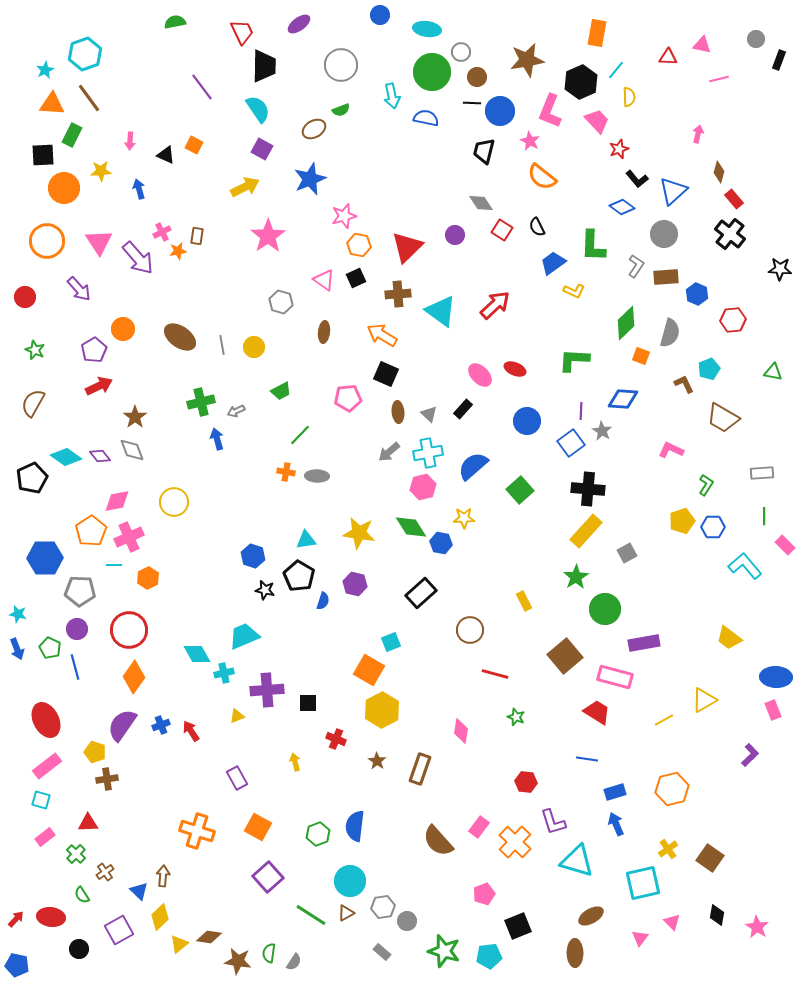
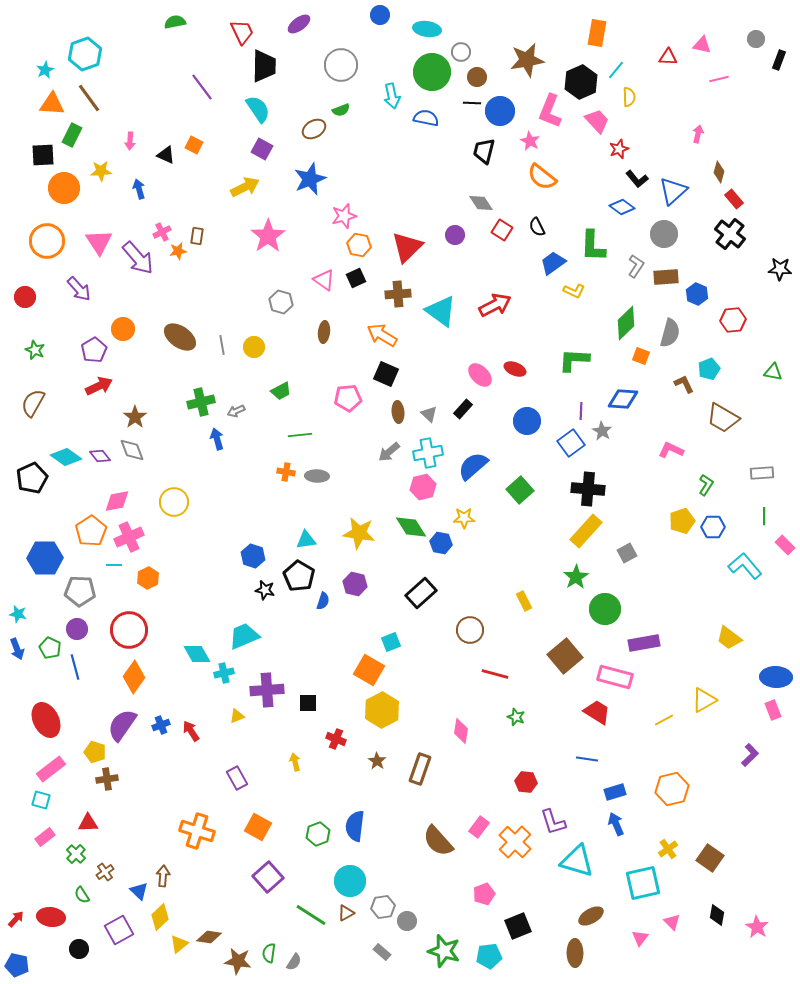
red arrow at (495, 305): rotated 16 degrees clockwise
green line at (300, 435): rotated 40 degrees clockwise
pink rectangle at (47, 766): moved 4 px right, 3 px down
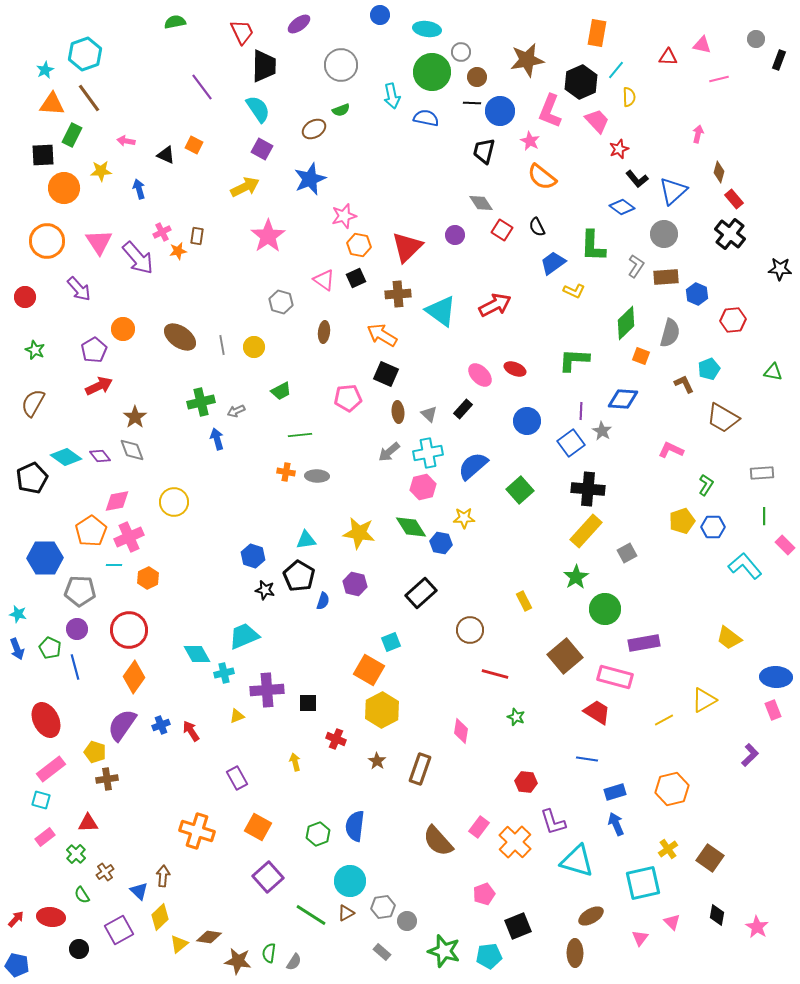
pink arrow at (130, 141): moved 4 px left; rotated 96 degrees clockwise
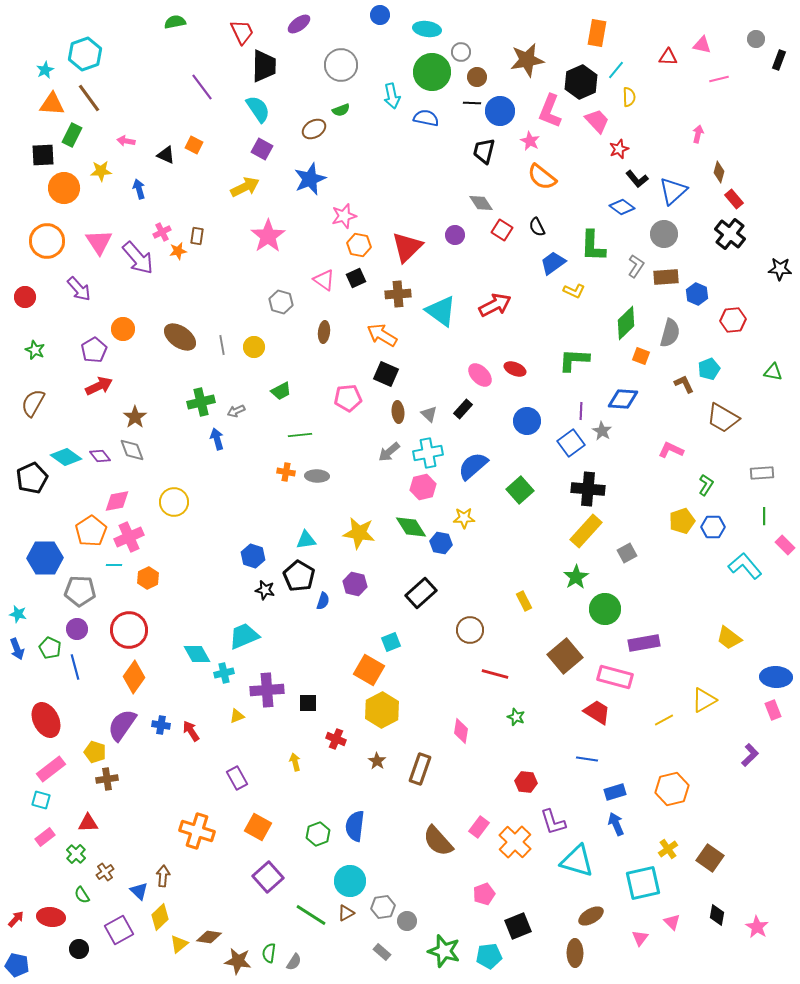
blue cross at (161, 725): rotated 30 degrees clockwise
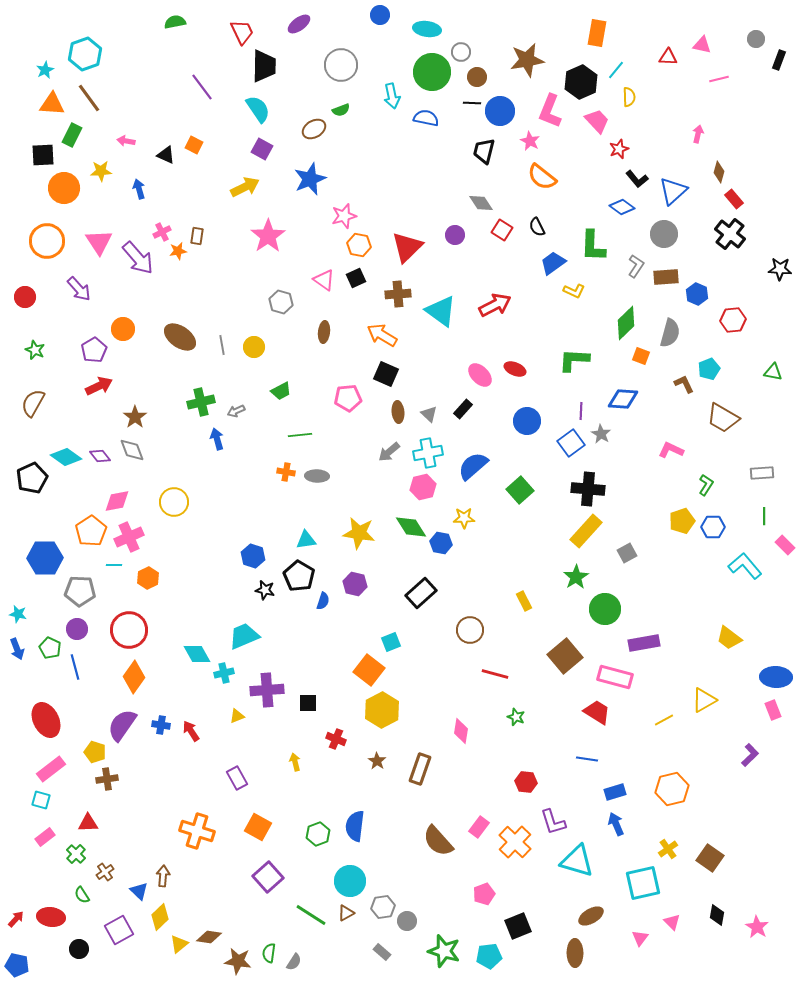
gray star at (602, 431): moved 1 px left, 3 px down
orange square at (369, 670): rotated 8 degrees clockwise
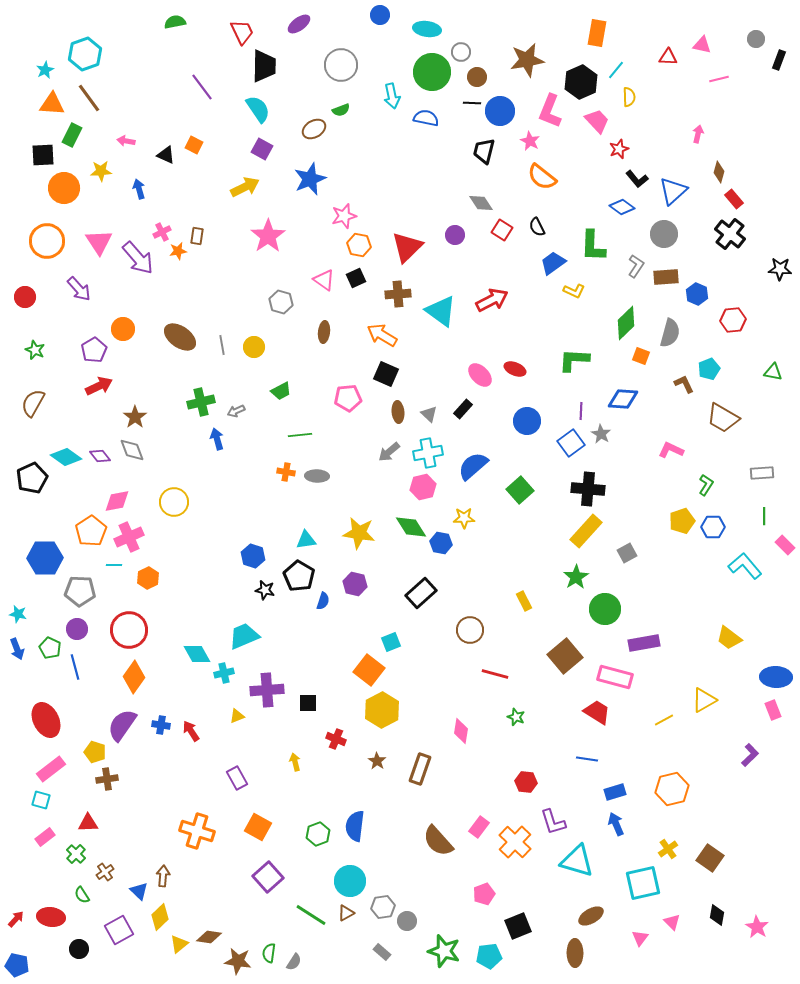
red arrow at (495, 305): moved 3 px left, 5 px up
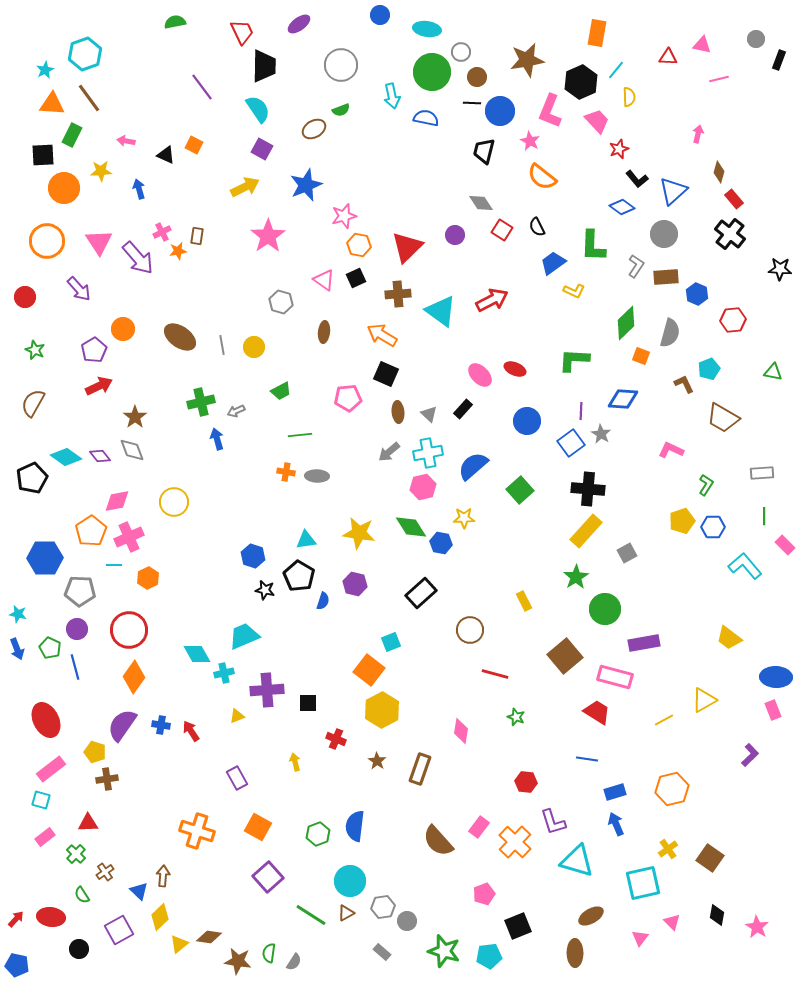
blue star at (310, 179): moved 4 px left, 6 px down
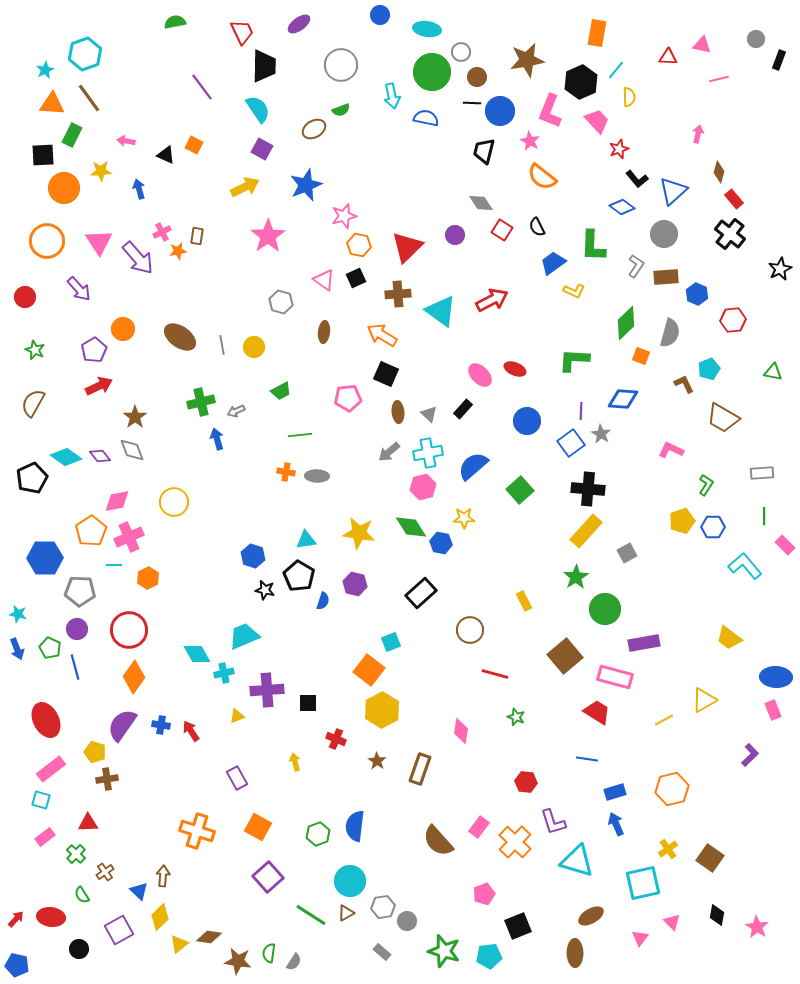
black star at (780, 269): rotated 30 degrees counterclockwise
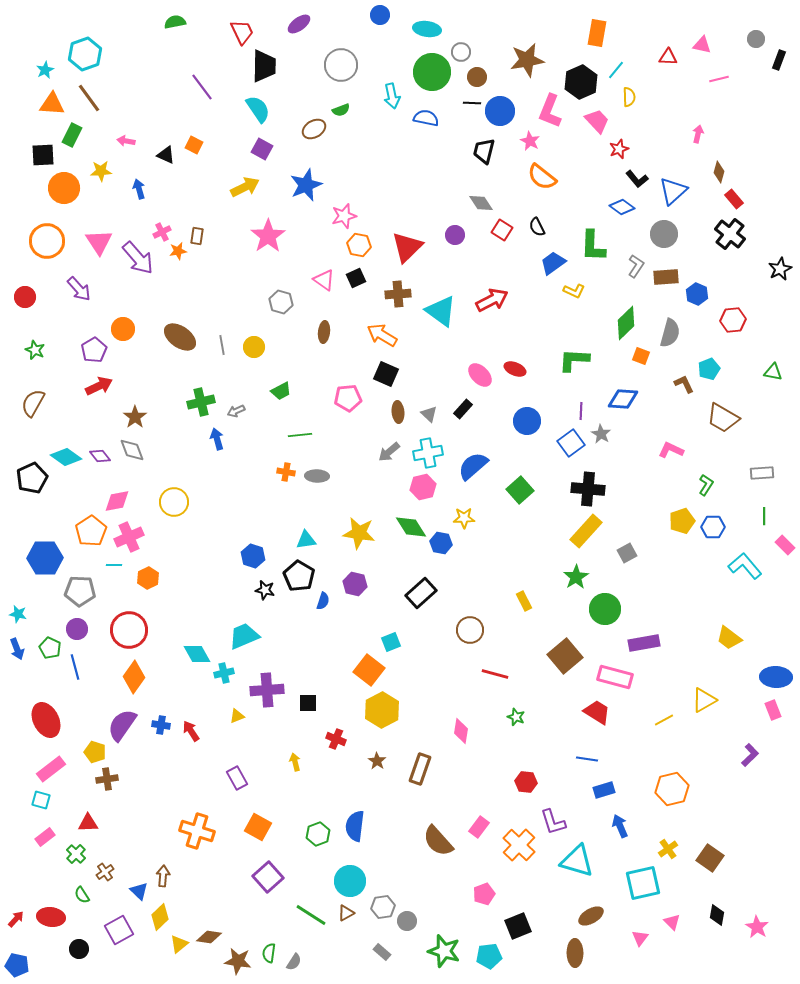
blue rectangle at (615, 792): moved 11 px left, 2 px up
blue arrow at (616, 824): moved 4 px right, 2 px down
orange cross at (515, 842): moved 4 px right, 3 px down
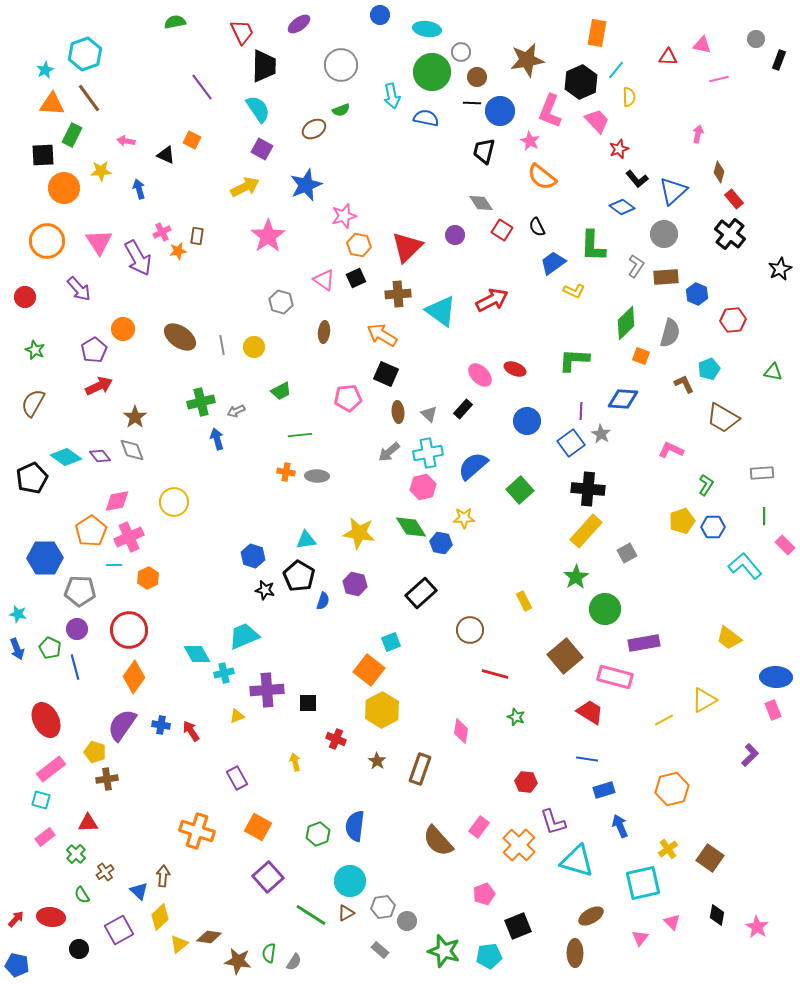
orange square at (194, 145): moved 2 px left, 5 px up
purple arrow at (138, 258): rotated 12 degrees clockwise
red trapezoid at (597, 712): moved 7 px left
gray rectangle at (382, 952): moved 2 px left, 2 px up
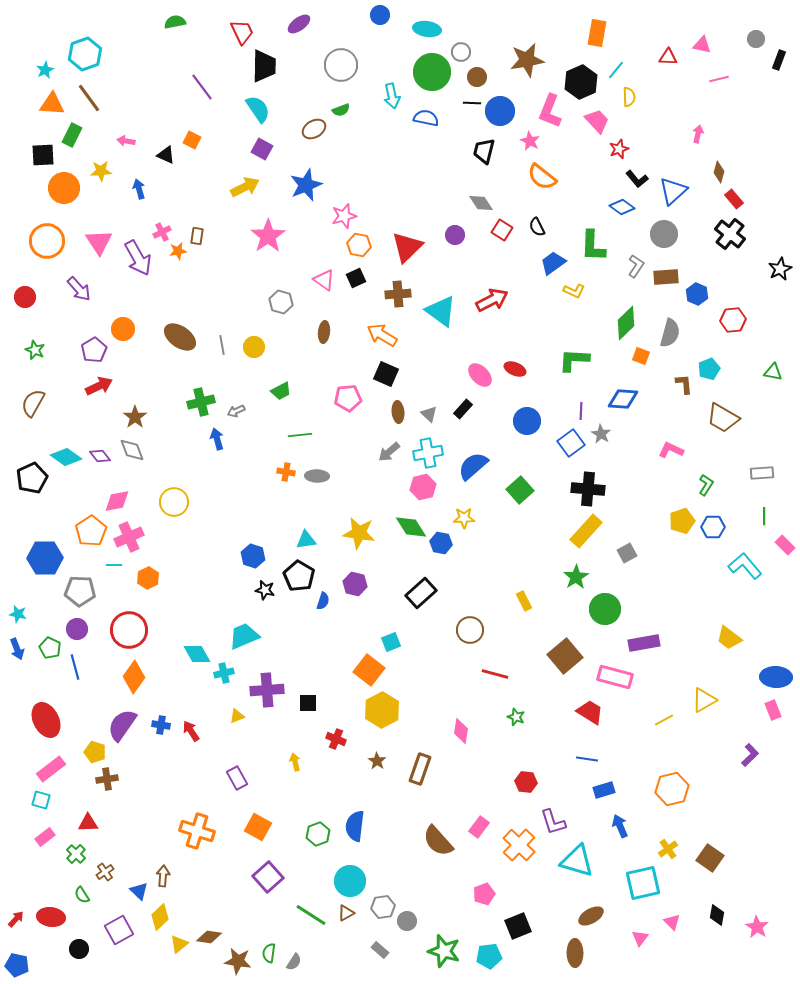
brown L-shape at (684, 384): rotated 20 degrees clockwise
